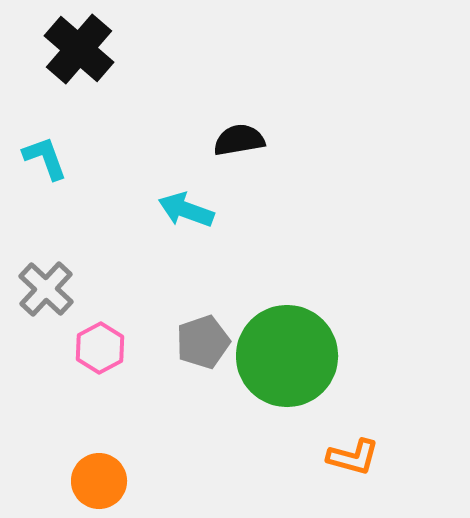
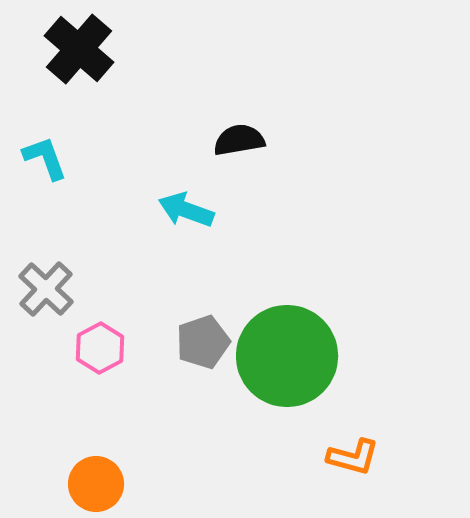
orange circle: moved 3 px left, 3 px down
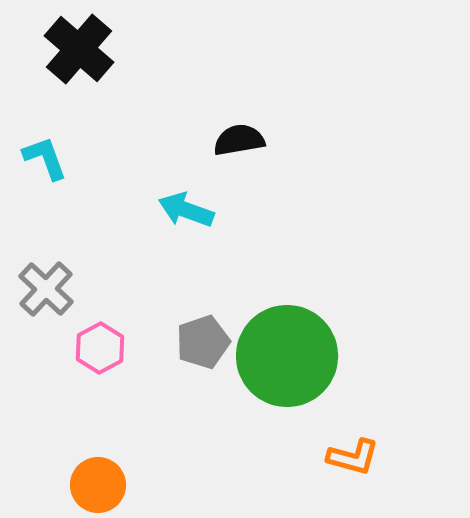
orange circle: moved 2 px right, 1 px down
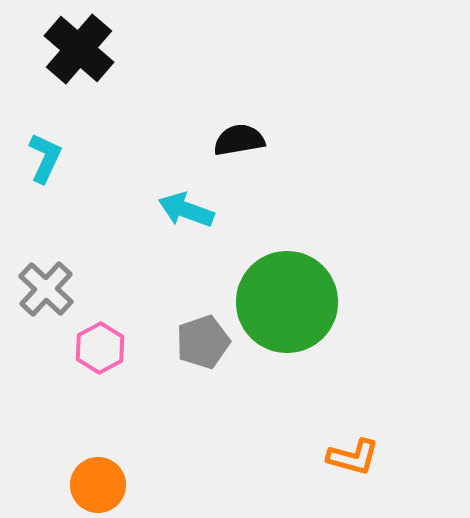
cyan L-shape: rotated 45 degrees clockwise
green circle: moved 54 px up
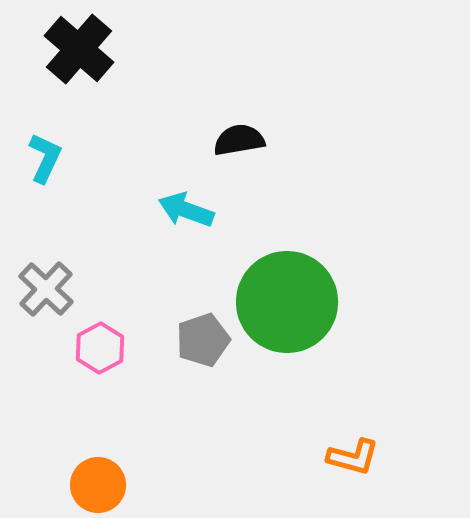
gray pentagon: moved 2 px up
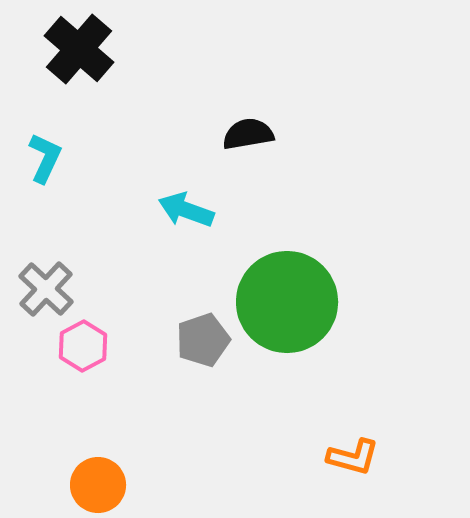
black semicircle: moved 9 px right, 6 px up
pink hexagon: moved 17 px left, 2 px up
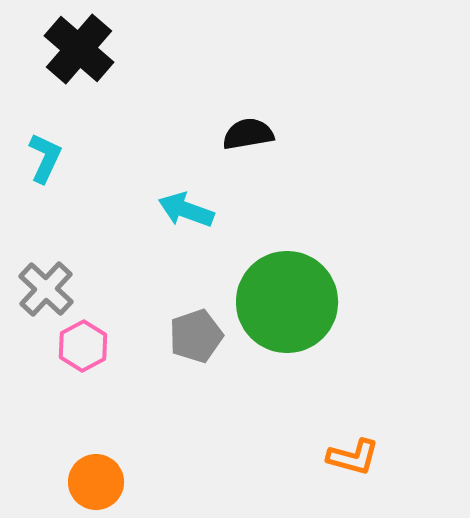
gray pentagon: moved 7 px left, 4 px up
orange circle: moved 2 px left, 3 px up
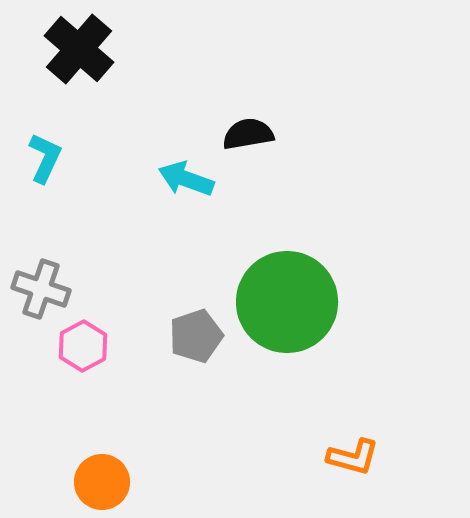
cyan arrow: moved 31 px up
gray cross: moved 5 px left; rotated 24 degrees counterclockwise
orange circle: moved 6 px right
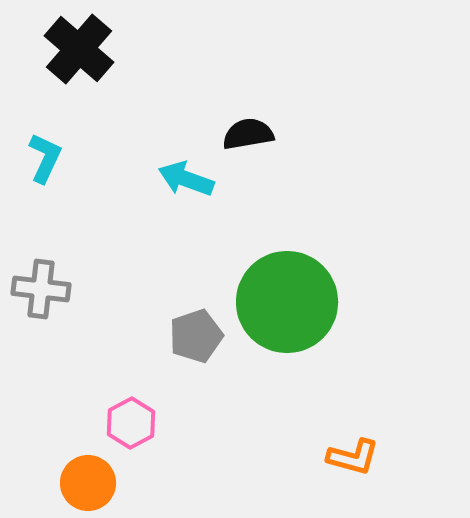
gray cross: rotated 12 degrees counterclockwise
pink hexagon: moved 48 px right, 77 px down
orange circle: moved 14 px left, 1 px down
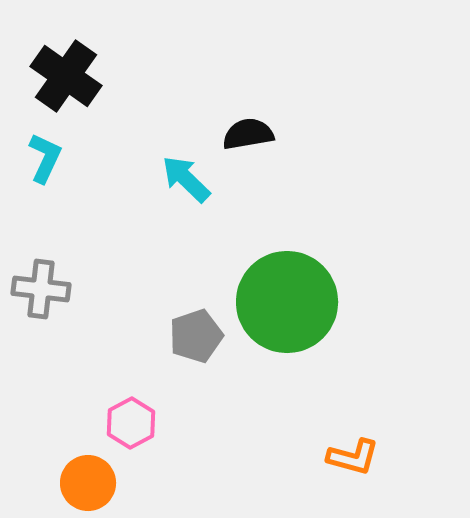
black cross: moved 13 px left, 27 px down; rotated 6 degrees counterclockwise
cyan arrow: rotated 24 degrees clockwise
